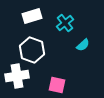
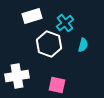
cyan semicircle: rotated 32 degrees counterclockwise
white hexagon: moved 17 px right, 6 px up
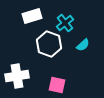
cyan semicircle: rotated 32 degrees clockwise
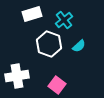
white rectangle: moved 2 px up
cyan cross: moved 1 px left, 3 px up
cyan semicircle: moved 4 px left, 1 px down
pink square: rotated 24 degrees clockwise
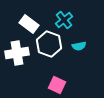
white rectangle: moved 3 px left, 10 px down; rotated 54 degrees clockwise
cyan semicircle: rotated 32 degrees clockwise
white cross: moved 23 px up
pink square: rotated 12 degrees counterclockwise
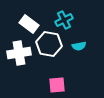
cyan cross: rotated 12 degrees clockwise
white hexagon: rotated 10 degrees counterclockwise
white cross: moved 2 px right
pink square: rotated 30 degrees counterclockwise
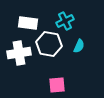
cyan cross: moved 1 px right, 1 px down
white rectangle: moved 1 px left, 1 px up; rotated 30 degrees counterclockwise
cyan semicircle: rotated 56 degrees counterclockwise
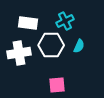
white hexagon: moved 2 px right, 1 px down; rotated 10 degrees counterclockwise
